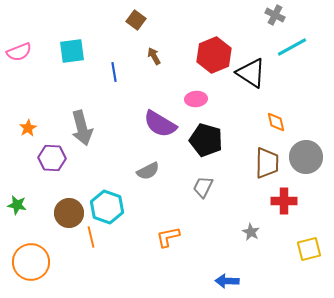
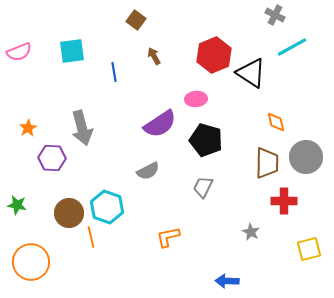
purple semicircle: rotated 64 degrees counterclockwise
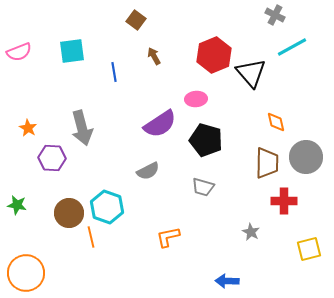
black triangle: rotated 16 degrees clockwise
orange star: rotated 12 degrees counterclockwise
gray trapezoid: rotated 100 degrees counterclockwise
orange circle: moved 5 px left, 11 px down
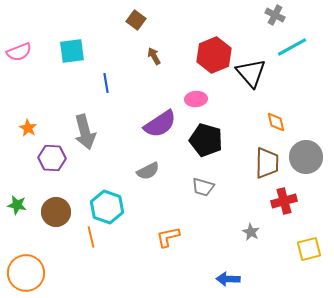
blue line: moved 8 px left, 11 px down
gray arrow: moved 3 px right, 4 px down
red cross: rotated 15 degrees counterclockwise
brown circle: moved 13 px left, 1 px up
blue arrow: moved 1 px right, 2 px up
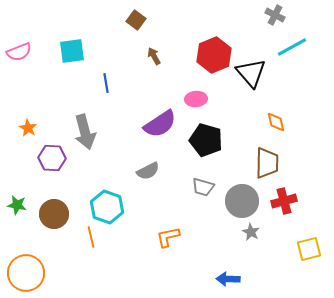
gray circle: moved 64 px left, 44 px down
brown circle: moved 2 px left, 2 px down
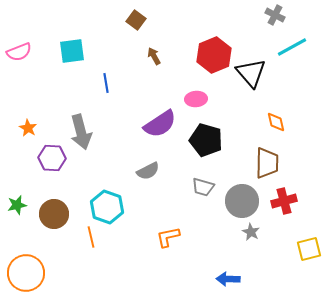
gray arrow: moved 4 px left
green star: rotated 24 degrees counterclockwise
